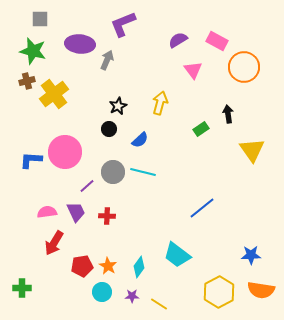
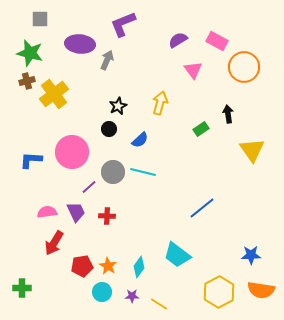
green star: moved 3 px left, 2 px down
pink circle: moved 7 px right
purple line: moved 2 px right, 1 px down
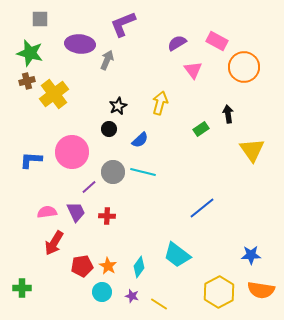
purple semicircle: moved 1 px left, 3 px down
purple star: rotated 16 degrees clockwise
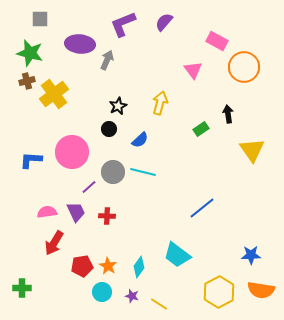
purple semicircle: moved 13 px left, 21 px up; rotated 18 degrees counterclockwise
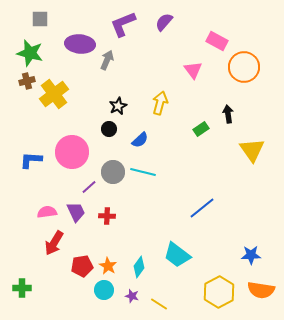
cyan circle: moved 2 px right, 2 px up
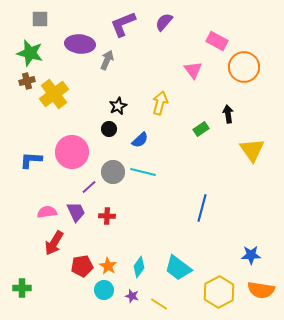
blue line: rotated 36 degrees counterclockwise
cyan trapezoid: moved 1 px right, 13 px down
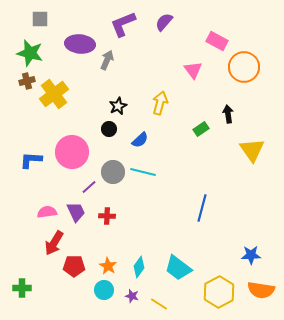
red pentagon: moved 8 px left; rotated 10 degrees clockwise
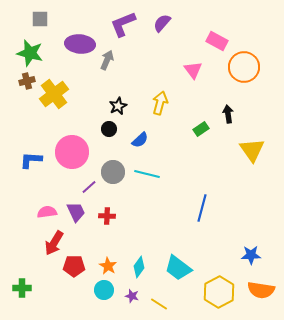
purple semicircle: moved 2 px left, 1 px down
cyan line: moved 4 px right, 2 px down
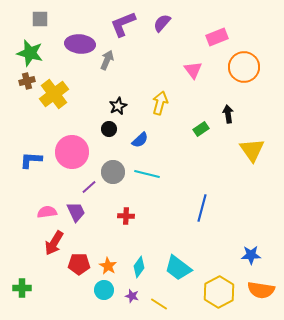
pink rectangle: moved 4 px up; rotated 50 degrees counterclockwise
red cross: moved 19 px right
red pentagon: moved 5 px right, 2 px up
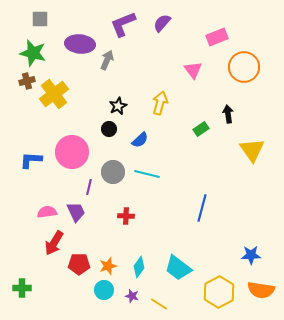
green star: moved 3 px right
purple line: rotated 35 degrees counterclockwise
orange star: rotated 24 degrees clockwise
